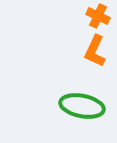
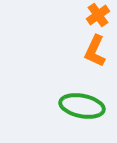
orange cross: moved 1 px up; rotated 30 degrees clockwise
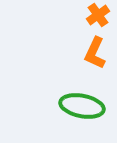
orange L-shape: moved 2 px down
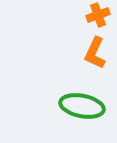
orange cross: rotated 15 degrees clockwise
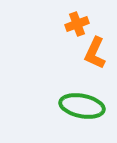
orange cross: moved 21 px left, 9 px down
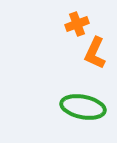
green ellipse: moved 1 px right, 1 px down
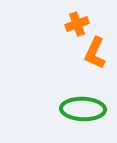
green ellipse: moved 2 px down; rotated 9 degrees counterclockwise
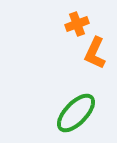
green ellipse: moved 7 px left, 4 px down; rotated 48 degrees counterclockwise
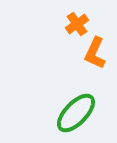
orange cross: rotated 15 degrees counterclockwise
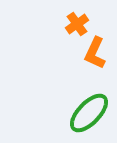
green ellipse: moved 13 px right
